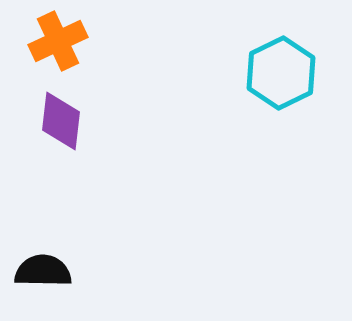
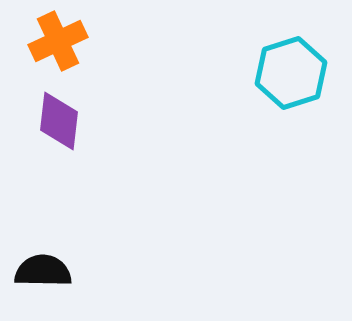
cyan hexagon: moved 10 px right; rotated 8 degrees clockwise
purple diamond: moved 2 px left
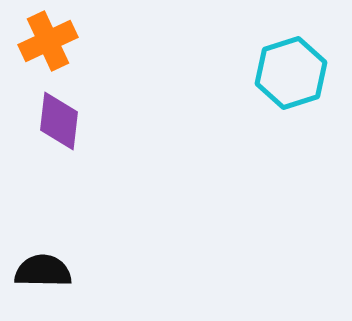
orange cross: moved 10 px left
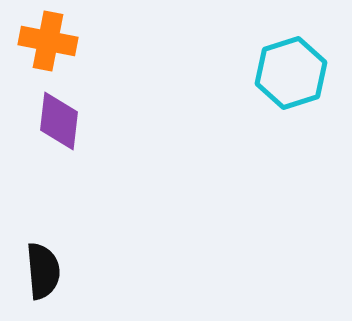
orange cross: rotated 36 degrees clockwise
black semicircle: rotated 84 degrees clockwise
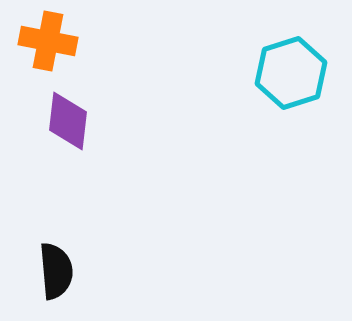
purple diamond: moved 9 px right
black semicircle: moved 13 px right
